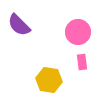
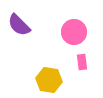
pink circle: moved 4 px left
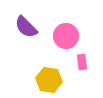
purple semicircle: moved 7 px right, 2 px down
pink circle: moved 8 px left, 4 px down
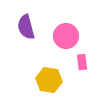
purple semicircle: rotated 30 degrees clockwise
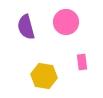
pink circle: moved 14 px up
yellow hexagon: moved 5 px left, 4 px up
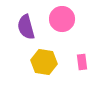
pink circle: moved 4 px left, 3 px up
yellow hexagon: moved 14 px up
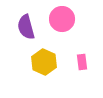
yellow hexagon: rotated 15 degrees clockwise
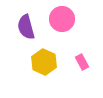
pink rectangle: rotated 21 degrees counterclockwise
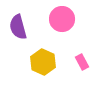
purple semicircle: moved 8 px left
yellow hexagon: moved 1 px left
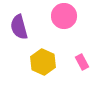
pink circle: moved 2 px right, 3 px up
purple semicircle: moved 1 px right
